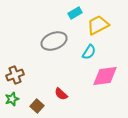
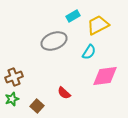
cyan rectangle: moved 2 px left, 3 px down
brown cross: moved 1 px left, 2 px down
red semicircle: moved 3 px right, 1 px up
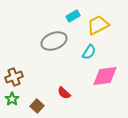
green star: rotated 16 degrees counterclockwise
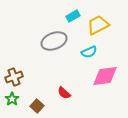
cyan semicircle: rotated 35 degrees clockwise
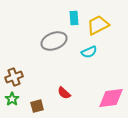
cyan rectangle: moved 1 px right, 2 px down; rotated 64 degrees counterclockwise
pink diamond: moved 6 px right, 22 px down
brown square: rotated 32 degrees clockwise
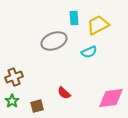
green star: moved 2 px down
